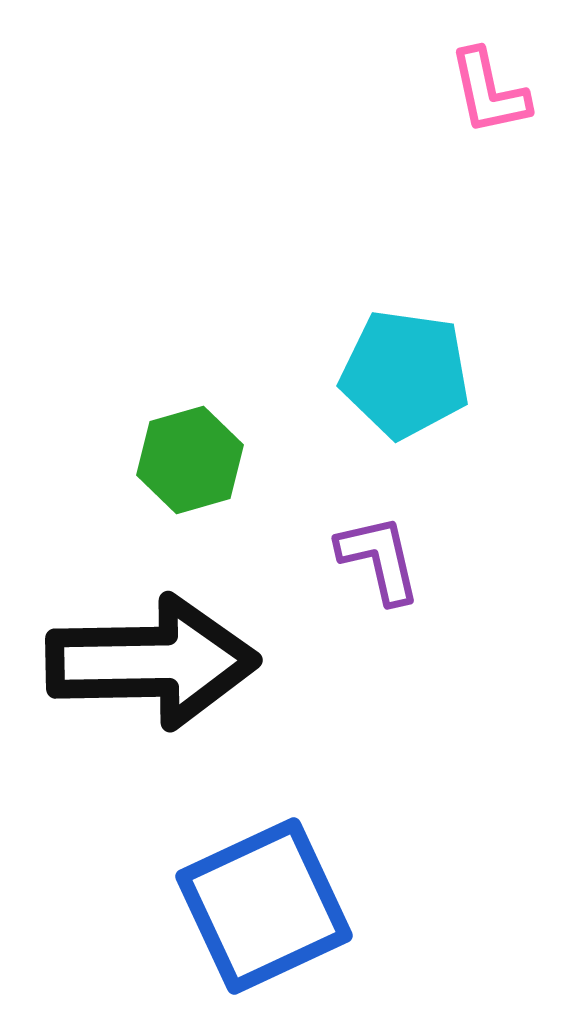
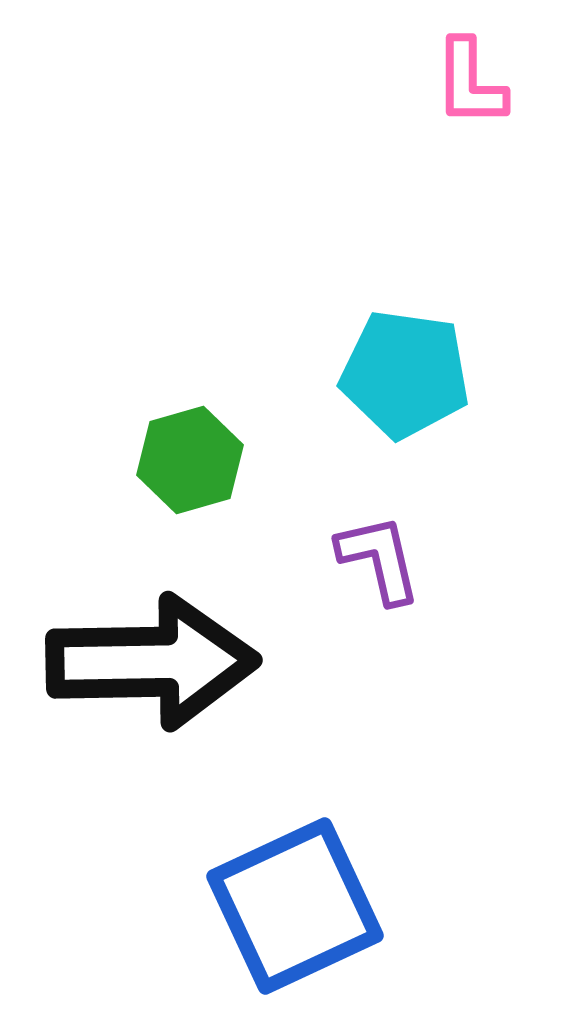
pink L-shape: moved 19 px left, 9 px up; rotated 12 degrees clockwise
blue square: moved 31 px right
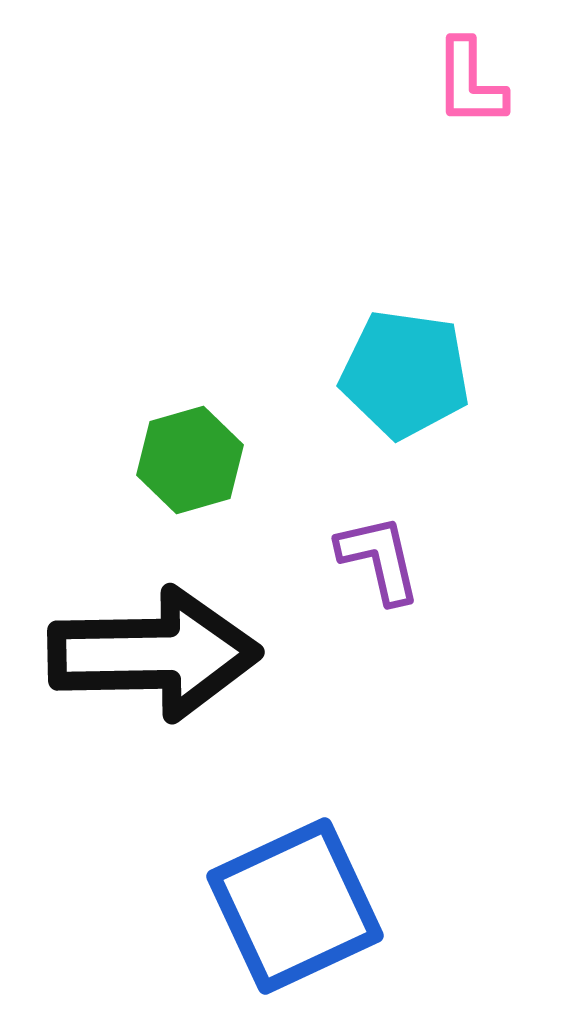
black arrow: moved 2 px right, 8 px up
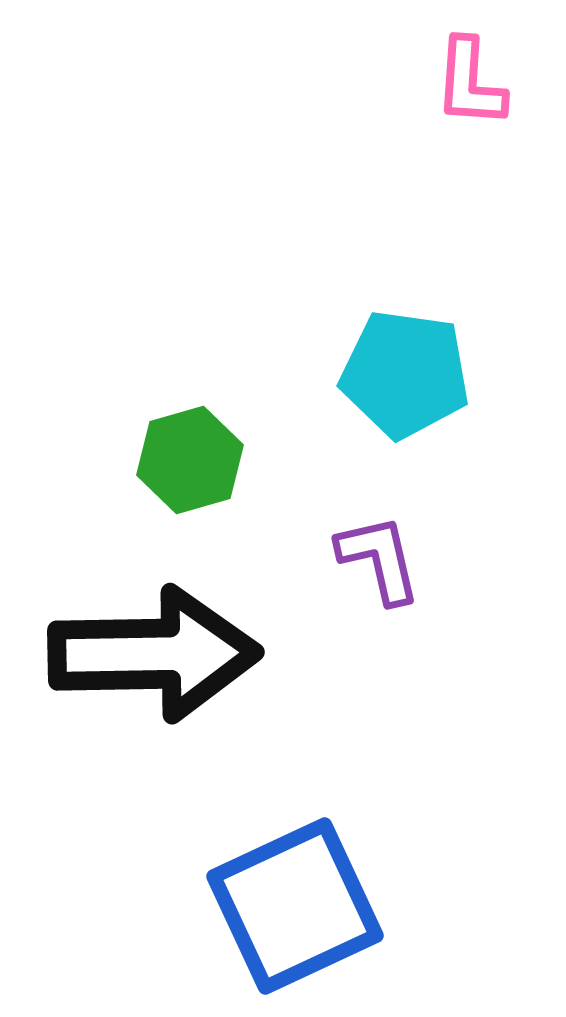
pink L-shape: rotated 4 degrees clockwise
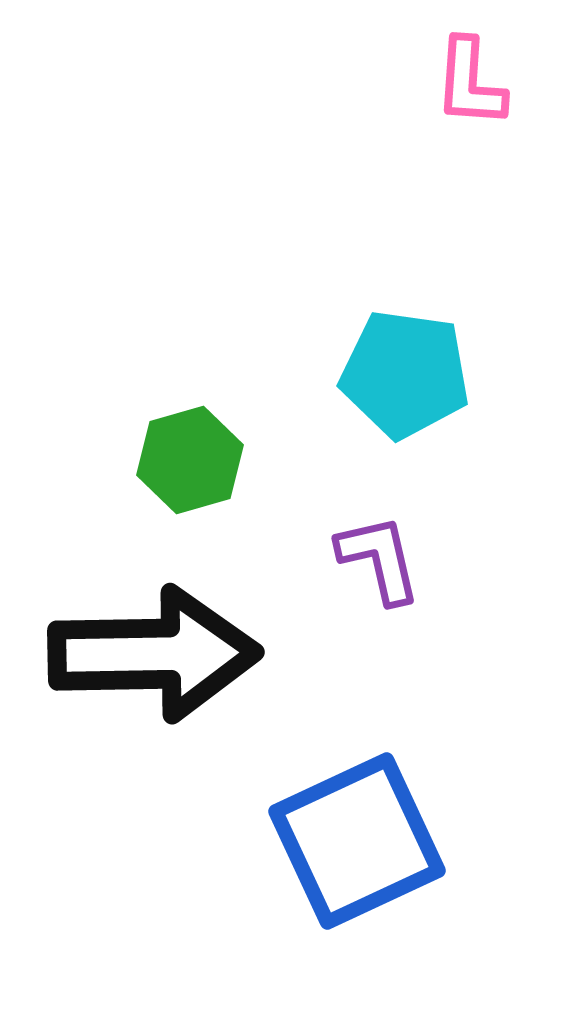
blue square: moved 62 px right, 65 px up
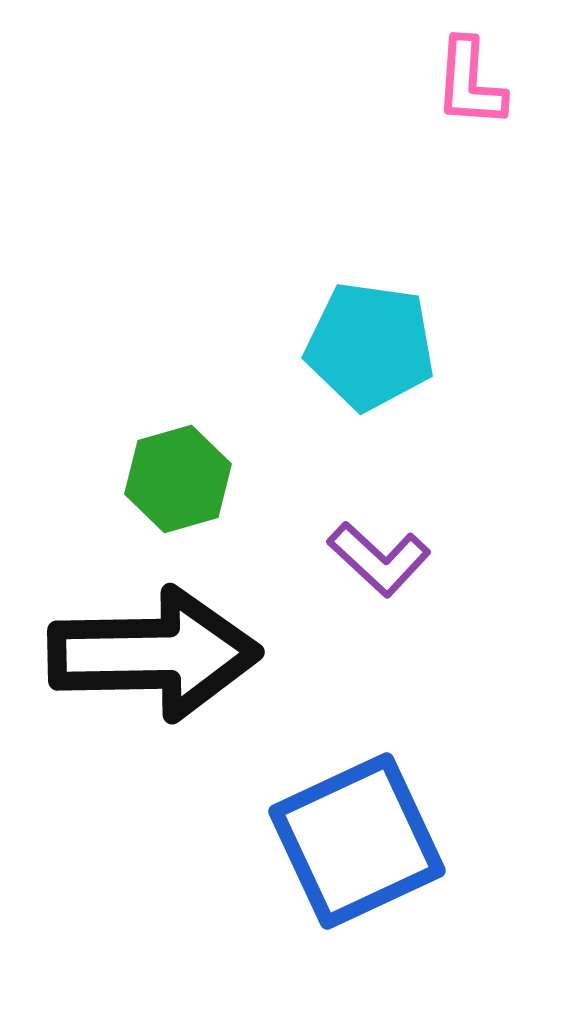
cyan pentagon: moved 35 px left, 28 px up
green hexagon: moved 12 px left, 19 px down
purple L-shape: rotated 146 degrees clockwise
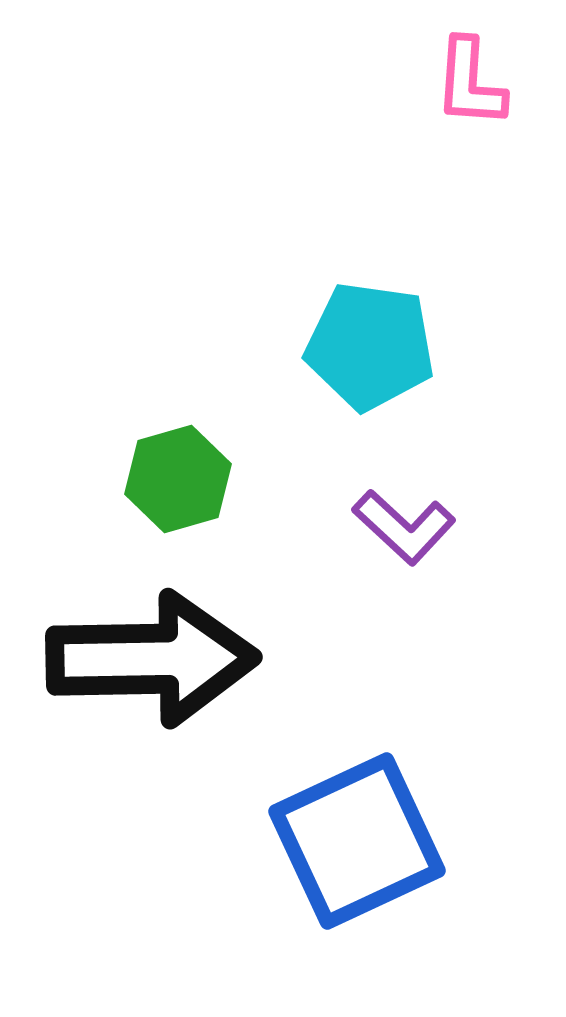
purple L-shape: moved 25 px right, 32 px up
black arrow: moved 2 px left, 5 px down
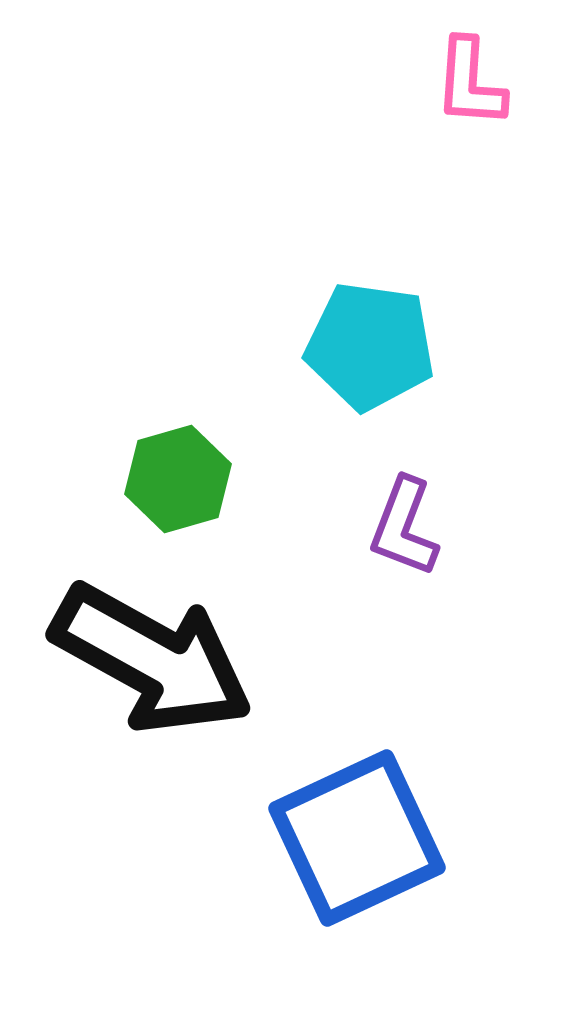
purple L-shape: rotated 68 degrees clockwise
black arrow: rotated 30 degrees clockwise
blue square: moved 3 px up
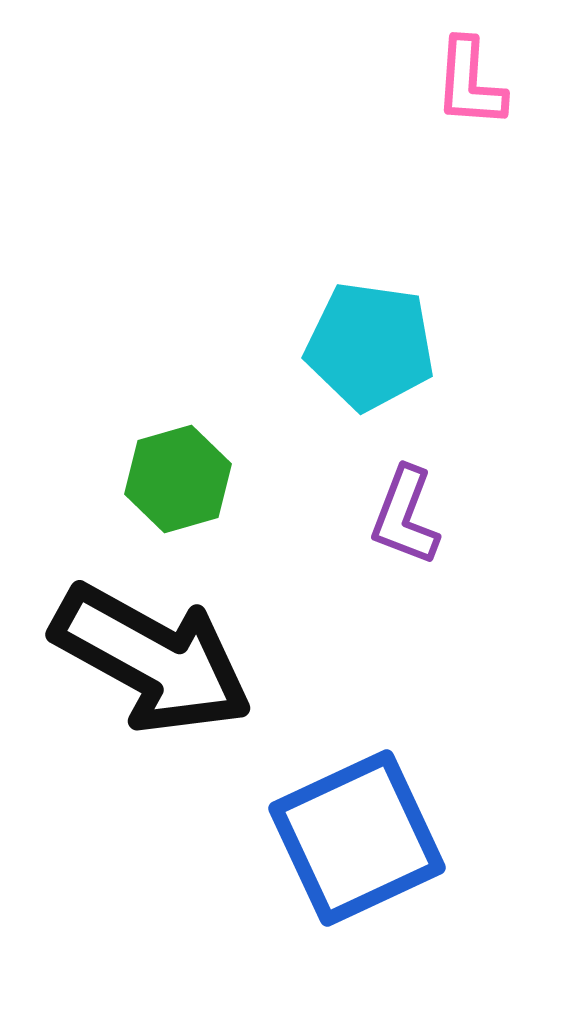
purple L-shape: moved 1 px right, 11 px up
